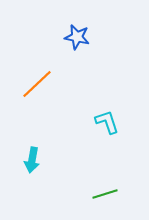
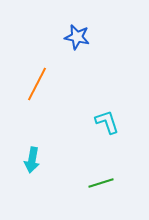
orange line: rotated 20 degrees counterclockwise
green line: moved 4 px left, 11 px up
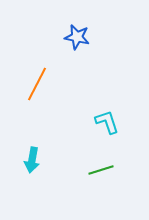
green line: moved 13 px up
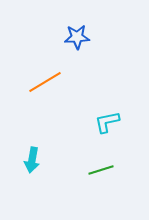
blue star: rotated 15 degrees counterclockwise
orange line: moved 8 px right, 2 px up; rotated 32 degrees clockwise
cyan L-shape: rotated 84 degrees counterclockwise
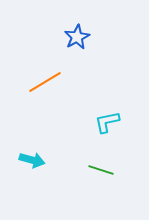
blue star: rotated 25 degrees counterclockwise
cyan arrow: rotated 85 degrees counterclockwise
green line: rotated 35 degrees clockwise
